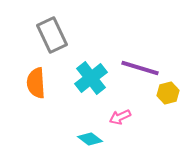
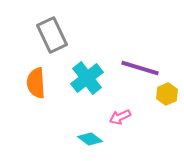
cyan cross: moved 4 px left
yellow hexagon: moved 1 px left, 1 px down; rotated 10 degrees counterclockwise
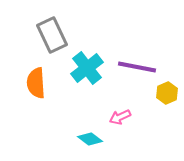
purple line: moved 3 px left, 1 px up; rotated 6 degrees counterclockwise
cyan cross: moved 10 px up
yellow hexagon: moved 1 px up
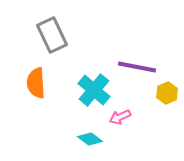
cyan cross: moved 7 px right, 22 px down; rotated 12 degrees counterclockwise
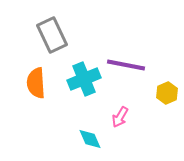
purple line: moved 11 px left, 2 px up
cyan cross: moved 10 px left, 11 px up; rotated 28 degrees clockwise
pink arrow: rotated 35 degrees counterclockwise
cyan diamond: rotated 30 degrees clockwise
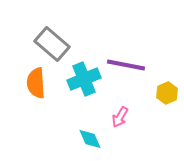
gray rectangle: moved 9 px down; rotated 24 degrees counterclockwise
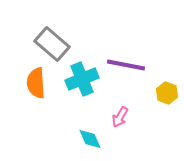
cyan cross: moved 2 px left
yellow hexagon: rotated 15 degrees counterclockwise
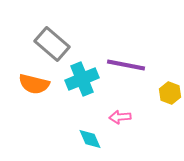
orange semicircle: moved 2 px left, 1 px down; rotated 72 degrees counterclockwise
yellow hexagon: moved 3 px right
pink arrow: rotated 55 degrees clockwise
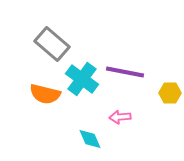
purple line: moved 1 px left, 7 px down
cyan cross: rotated 32 degrees counterclockwise
orange semicircle: moved 11 px right, 10 px down
yellow hexagon: rotated 20 degrees counterclockwise
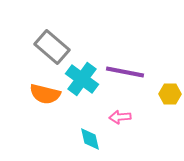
gray rectangle: moved 3 px down
yellow hexagon: moved 1 px down
cyan diamond: rotated 10 degrees clockwise
